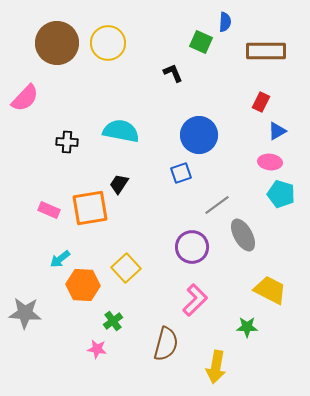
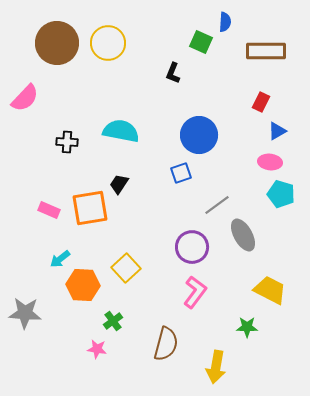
black L-shape: rotated 135 degrees counterclockwise
pink L-shape: moved 8 px up; rotated 8 degrees counterclockwise
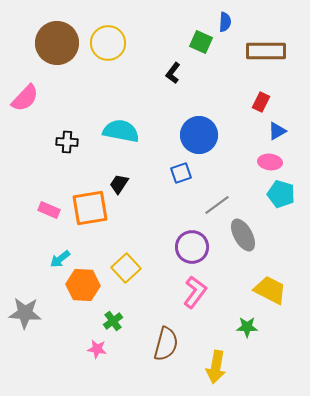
black L-shape: rotated 15 degrees clockwise
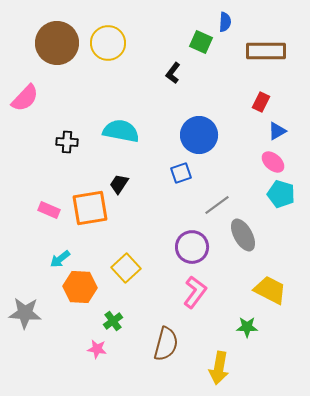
pink ellipse: moved 3 px right; rotated 35 degrees clockwise
orange hexagon: moved 3 px left, 2 px down
yellow arrow: moved 3 px right, 1 px down
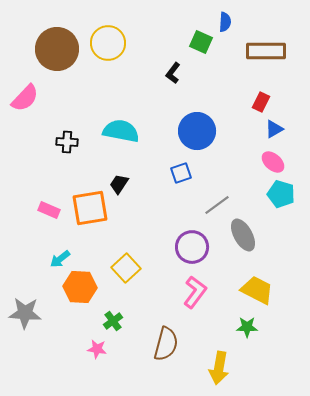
brown circle: moved 6 px down
blue triangle: moved 3 px left, 2 px up
blue circle: moved 2 px left, 4 px up
yellow trapezoid: moved 13 px left
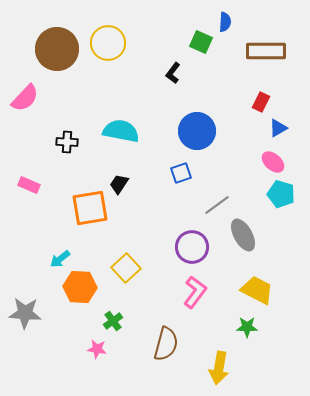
blue triangle: moved 4 px right, 1 px up
pink rectangle: moved 20 px left, 25 px up
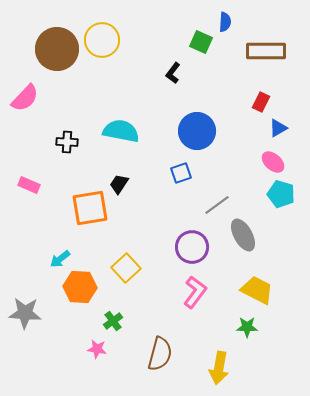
yellow circle: moved 6 px left, 3 px up
brown semicircle: moved 6 px left, 10 px down
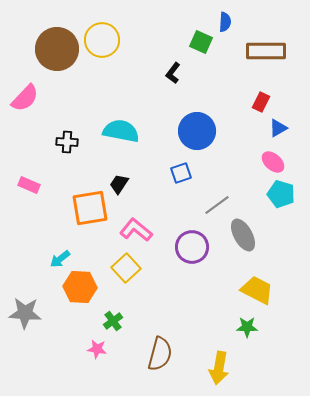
pink L-shape: moved 59 px left, 62 px up; rotated 88 degrees counterclockwise
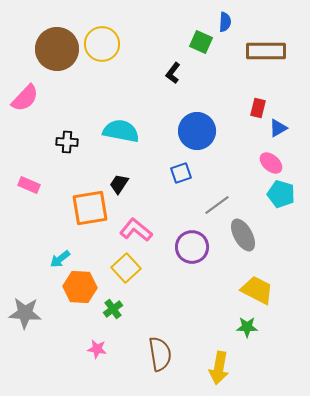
yellow circle: moved 4 px down
red rectangle: moved 3 px left, 6 px down; rotated 12 degrees counterclockwise
pink ellipse: moved 2 px left, 1 px down
green cross: moved 12 px up
brown semicircle: rotated 24 degrees counterclockwise
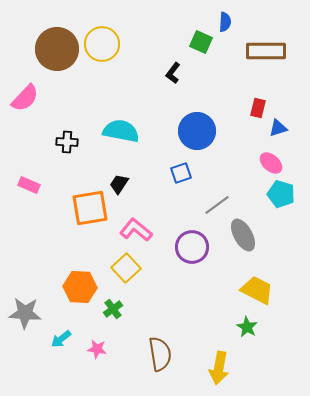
blue triangle: rotated 12 degrees clockwise
cyan arrow: moved 1 px right, 80 px down
green star: rotated 30 degrees clockwise
